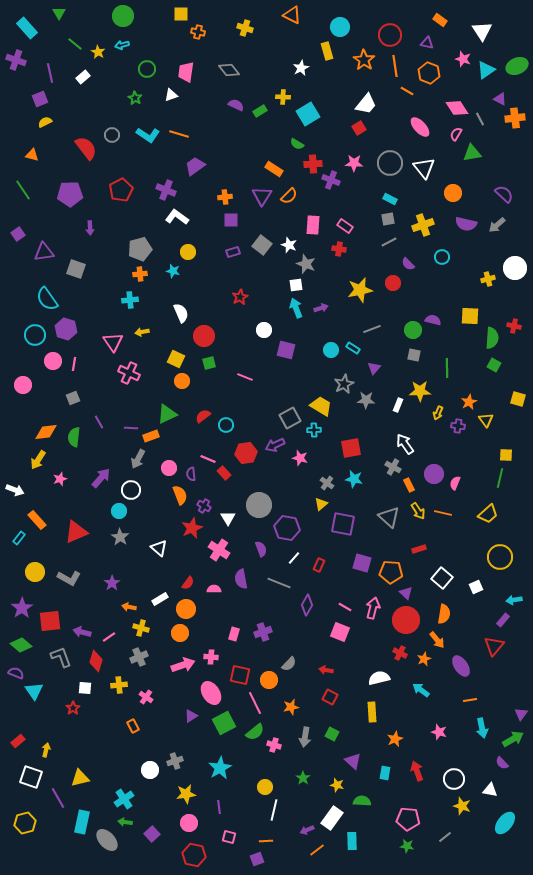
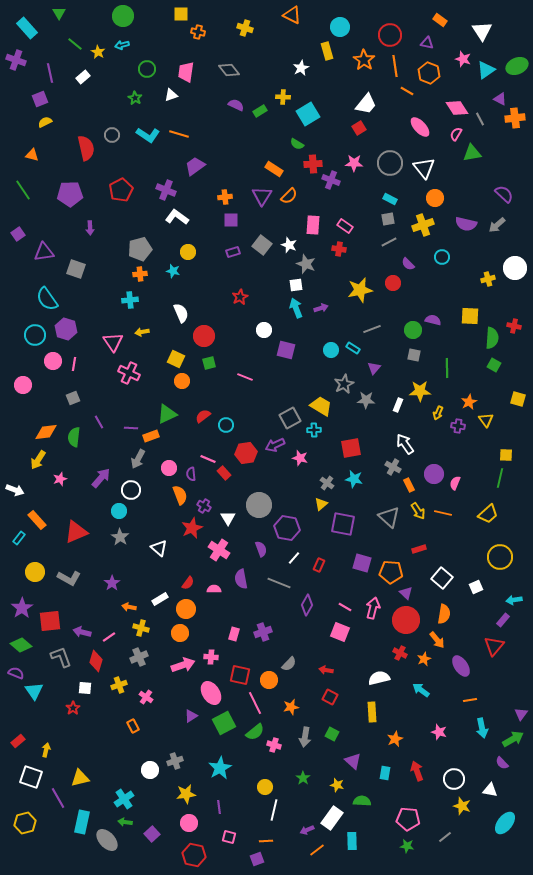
red semicircle at (86, 148): rotated 25 degrees clockwise
orange circle at (453, 193): moved 18 px left, 5 px down
yellow cross at (119, 685): rotated 14 degrees counterclockwise
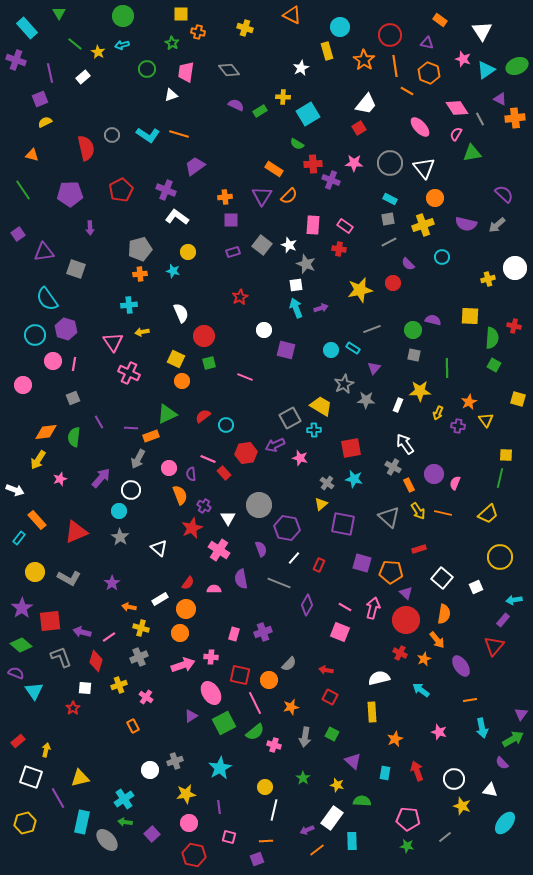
green star at (135, 98): moved 37 px right, 55 px up
cyan cross at (130, 300): moved 1 px left, 5 px down
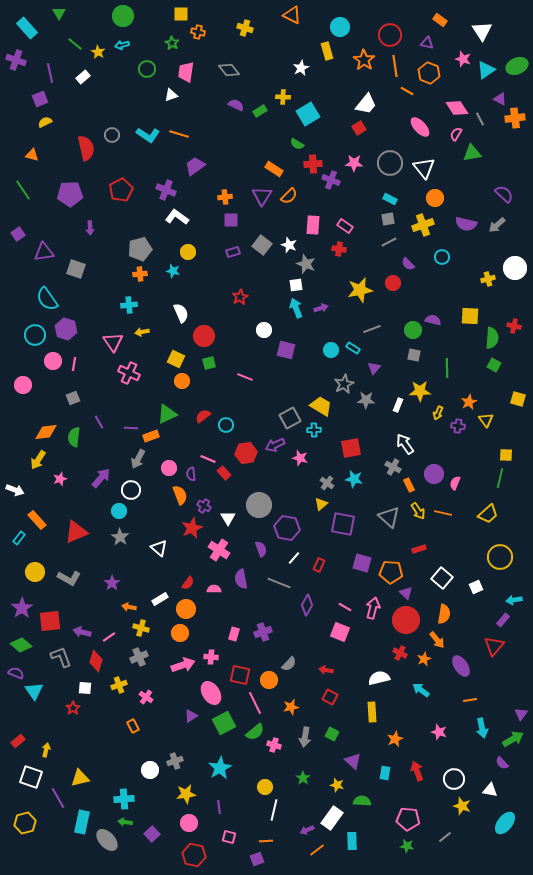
cyan cross at (124, 799): rotated 30 degrees clockwise
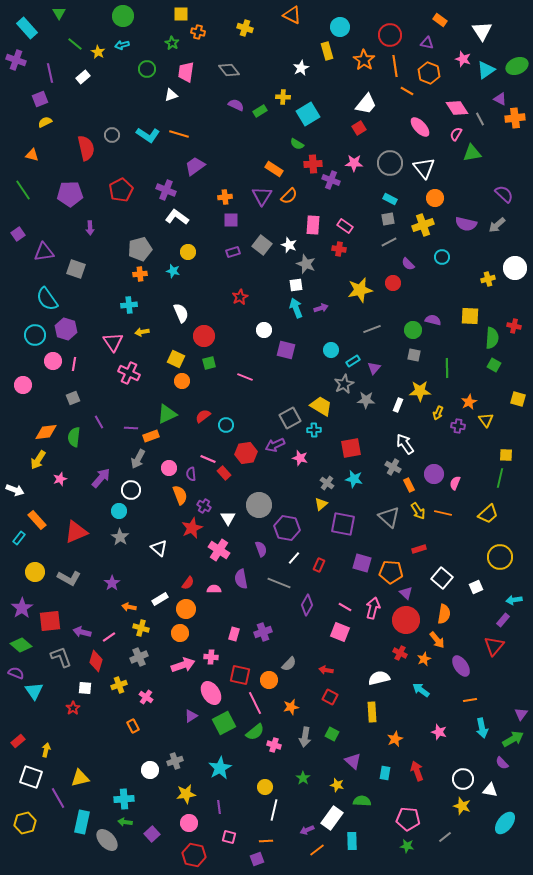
cyan rectangle at (353, 348): moved 13 px down; rotated 64 degrees counterclockwise
white circle at (454, 779): moved 9 px right
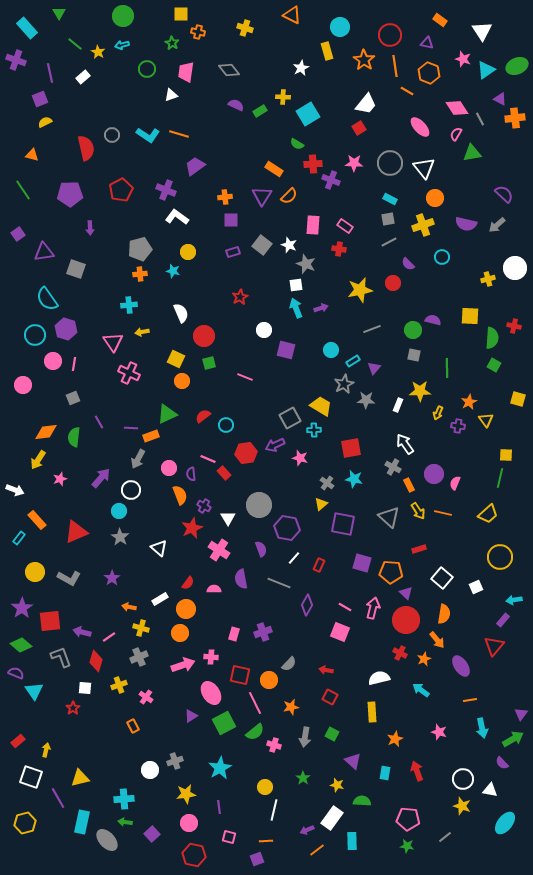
purple star at (112, 583): moved 5 px up
